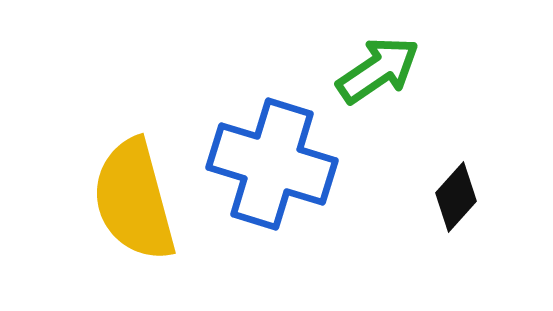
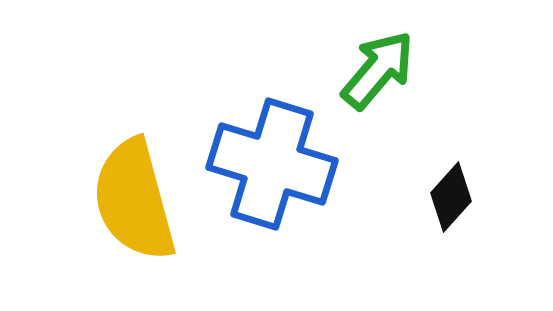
green arrow: rotated 16 degrees counterclockwise
black diamond: moved 5 px left
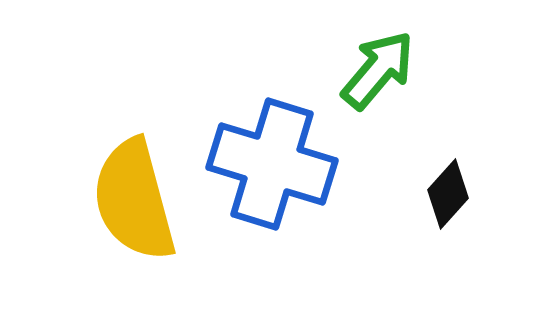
black diamond: moved 3 px left, 3 px up
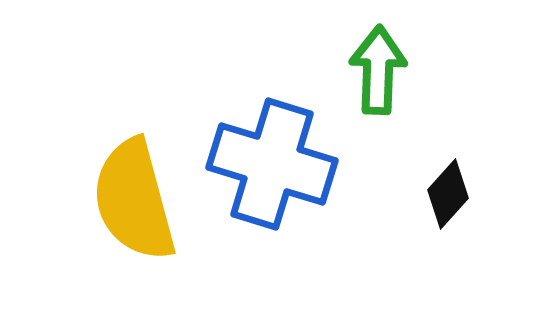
green arrow: rotated 38 degrees counterclockwise
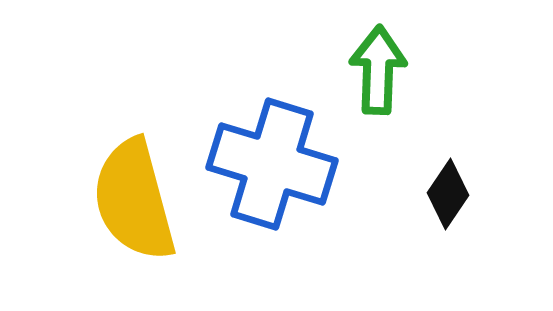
black diamond: rotated 8 degrees counterclockwise
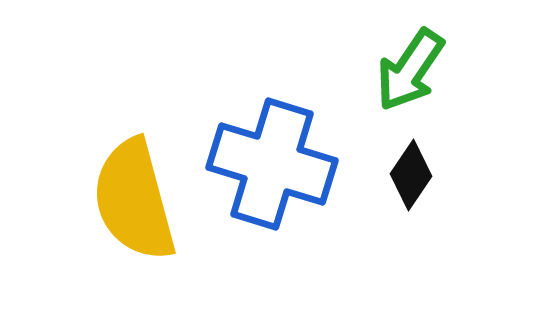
green arrow: moved 32 px right; rotated 148 degrees counterclockwise
black diamond: moved 37 px left, 19 px up
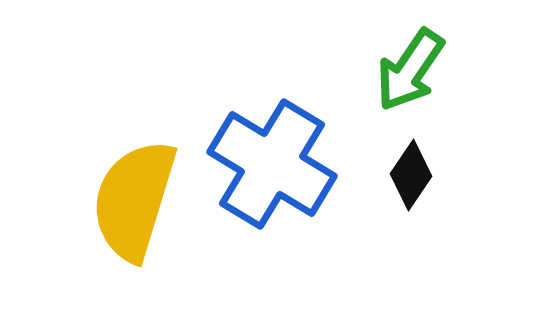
blue cross: rotated 14 degrees clockwise
yellow semicircle: rotated 32 degrees clockwise
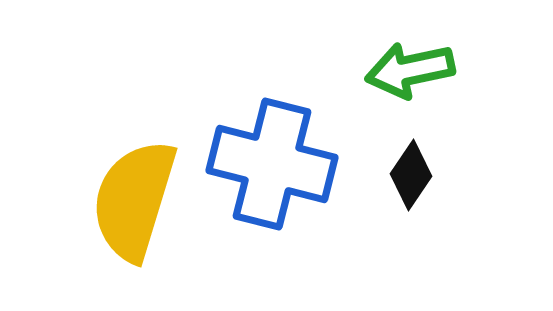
green arrow: rotated 44 degrees clockwise
blue cross: rotated 17 degrees counterclockwise
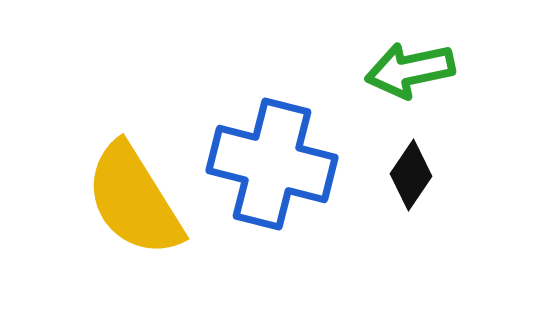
yellow semicircle: rotated 49 degrees counterclockwise
